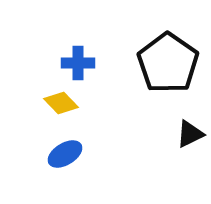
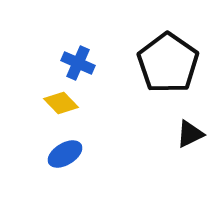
blue cross: rotated 24 degrees clockwise
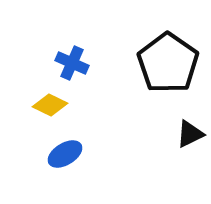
blue cross: moved 6 px left
yellow diamond: moved 11 px left, 2 px down; rotated 20 degrees counterclockwise
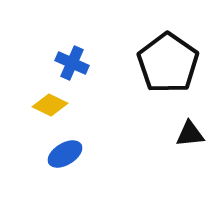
black triangle: rotated 20 degrees clockwise
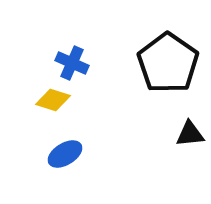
yellow diamond: moved 3 px right, 5 px up; rotated 8 degrees counterclockwise
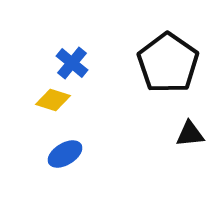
blue cross: rotated 16 degrees clockwise
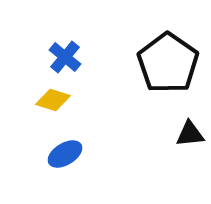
blue cross: moved 7 px left, 6 px up
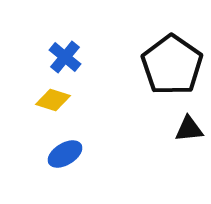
black pentagon: moved 4 px right, 2 px down
black triangle: moved 1 px left, 5 px up
